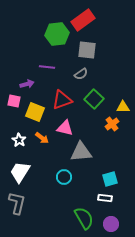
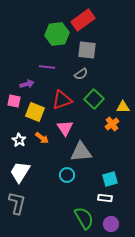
pink triangle: rotated 42 degrees clockwise
cyan circle: moved 3 px right, 2 px up
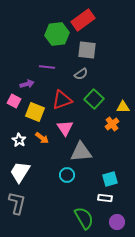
pink square: rotated 16 degrees clockwise
purple circle: moved 6 px right, 2 px up
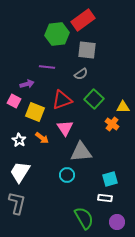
orange cross: rotated 16 degrees counterclockwise
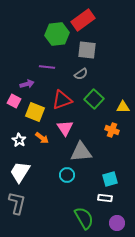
orange cross: moved 6 px down; rotated 16 degrees counterclockwise
purple circle: moved 1 px down
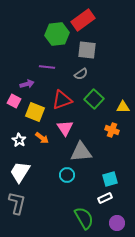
white rectangle: rotated 32 degrees counterclockwise
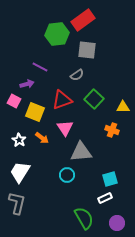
purple line: moved 7 px left; rotated 21 degrees clockwise
gray semicircle: moved 4 px left, 1 px down
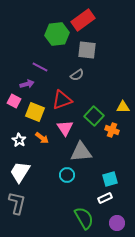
green square: moved 17 px down
